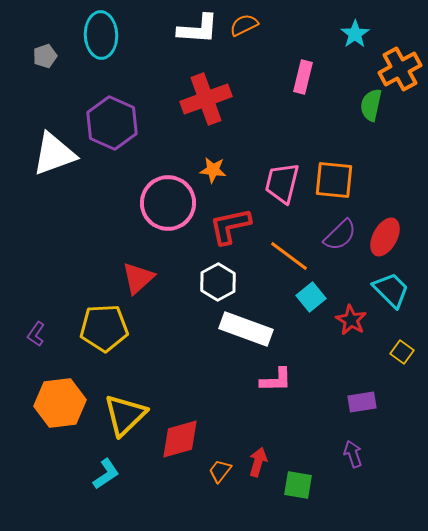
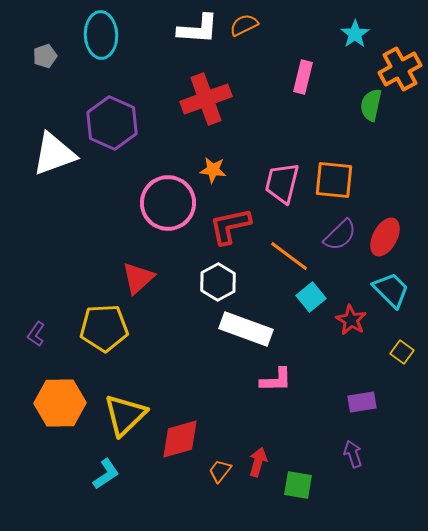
orange hexagon: rotated 6 degrees clockwise
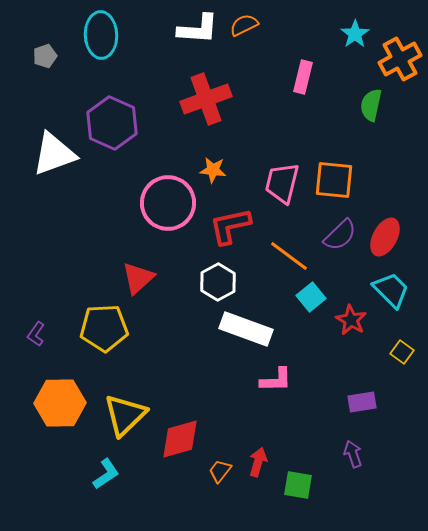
orange cross: moved 10 px up
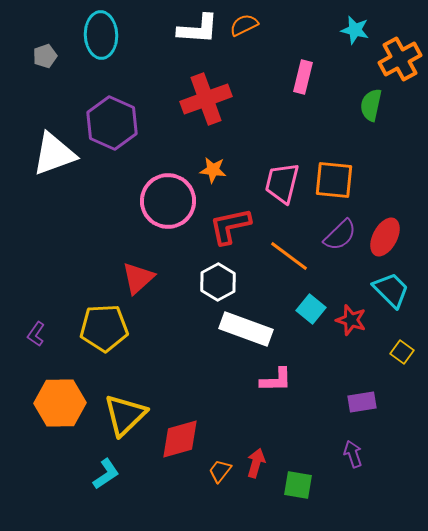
cyan star: moved 4 px up; rotated 24 degrees counterclockwise
pink circle: moved 2 px up
cyan square: moved 12 px down; rotated 12 degrees counterclockwise
red star: rotated 12 degrees counterclockwise
red arrow: moved 2 px left, 1 px down
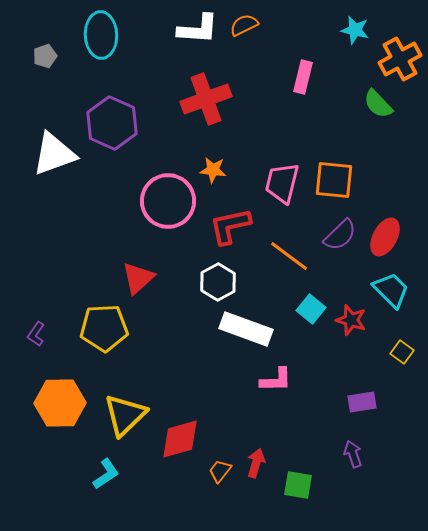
green semicircle: moved 7 px right, 1 px up; rotated 56 degrees counterclockwise
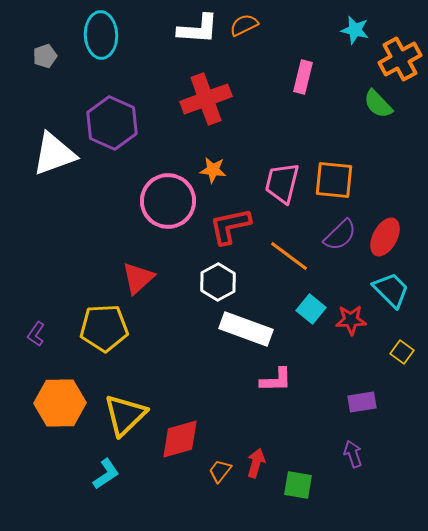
red star: rotated 20 degrees counterclockwise
